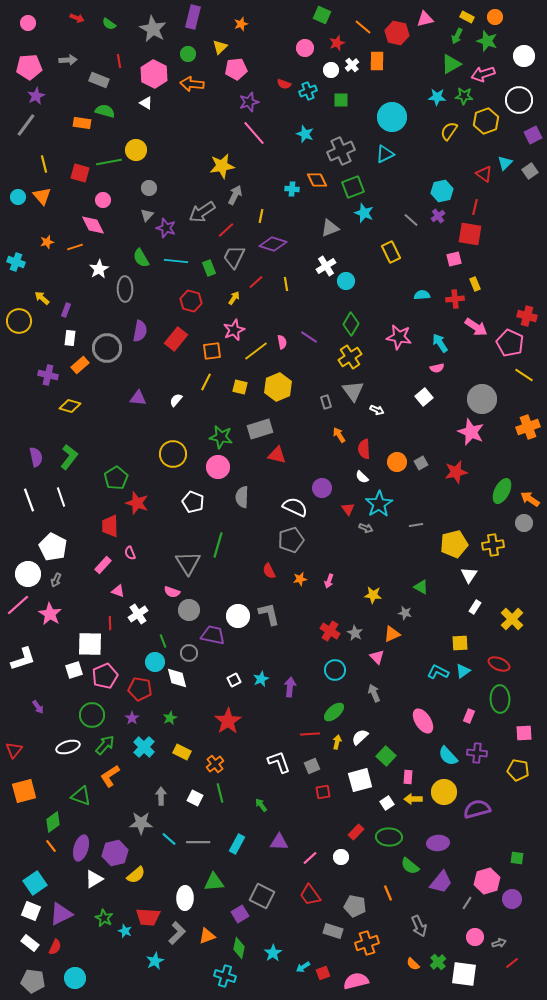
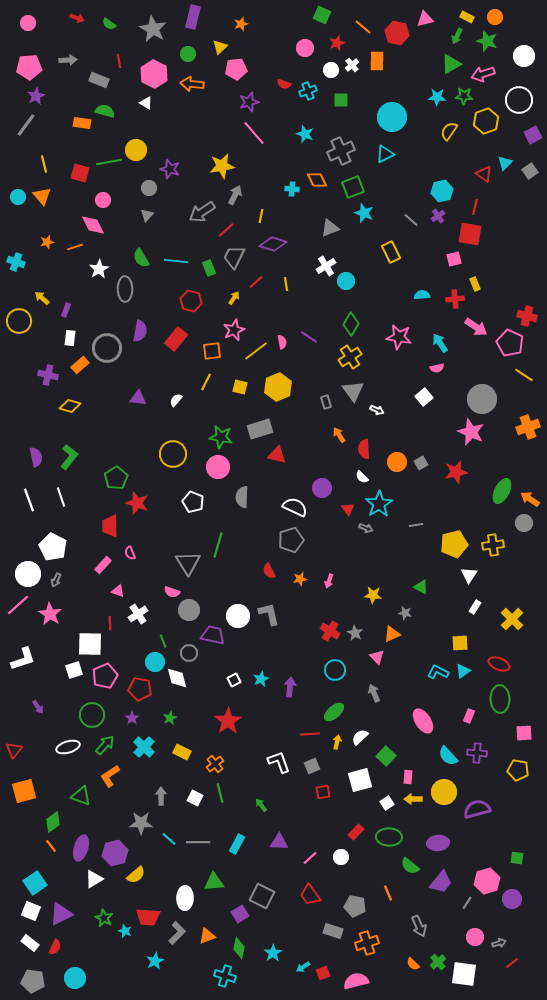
purple star at (166, 228): moved 4 px right, 59 px up
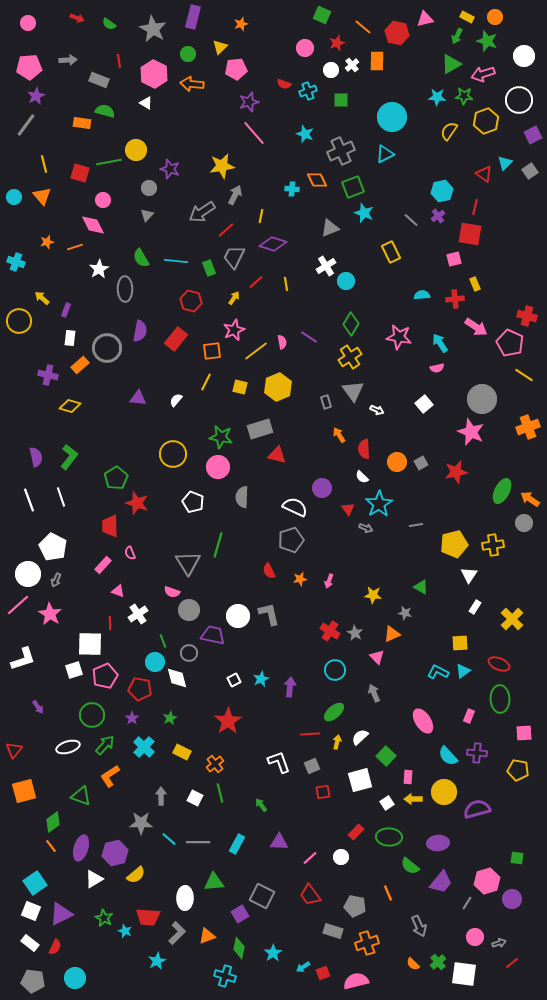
cyan circle at (18, 197): moved 4 px left
white square at (424, 397): moved 7 px down
cyan star at (155, 961): moved 2 px right
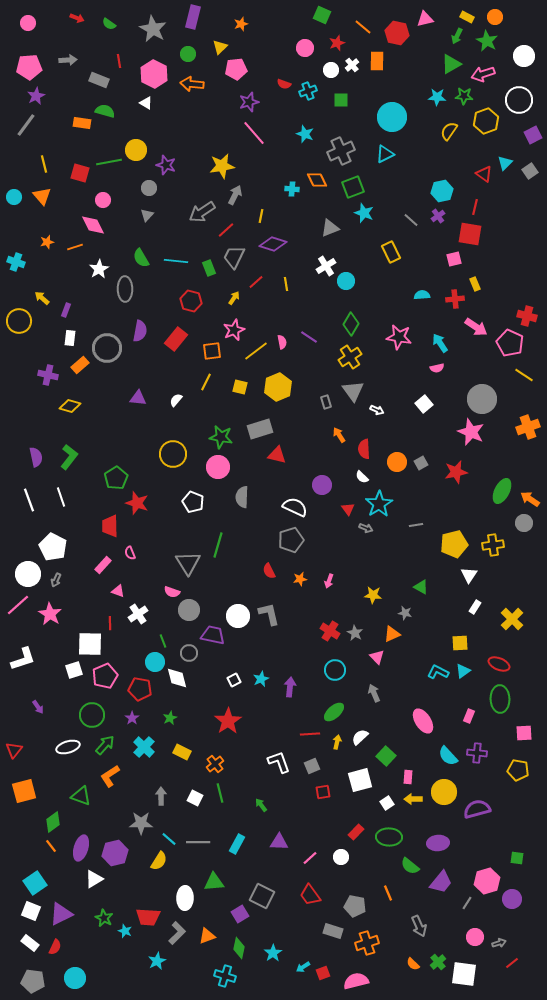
green star at (487, 41): rotated 10 degrees clockwise
purple star at (170, 169): moved 4 px left, 4 px up
purple circle at (322, 488): moved 3 px up
yellow semicircle at (136, 875): moved 23 px right, 14 px up; rotated 18 degrees counterclockwise
